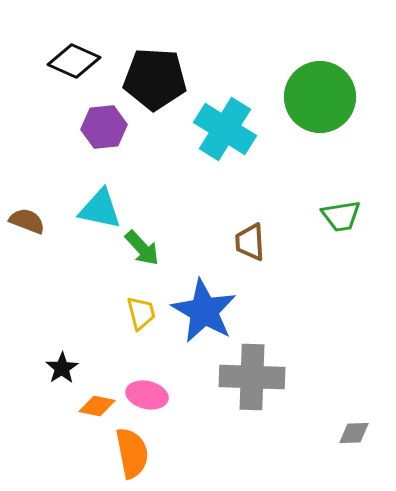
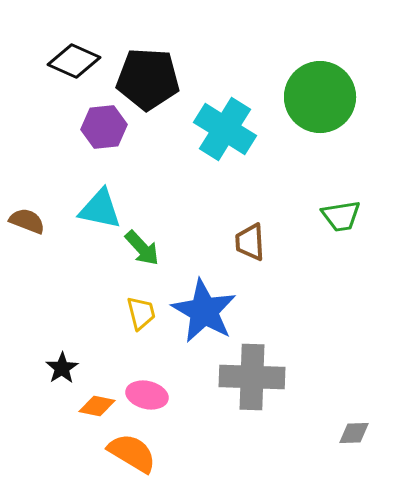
black pentagon: moved 7 px left
orange semicircle: rotated 48 degrees counterclockwise
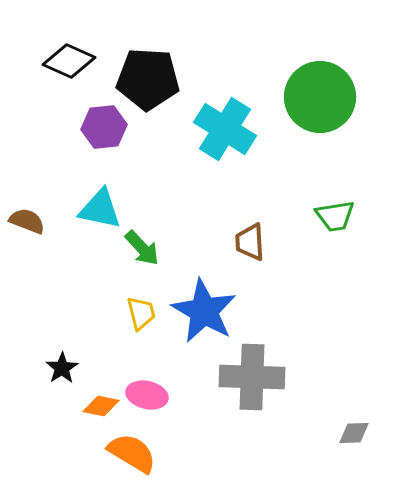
black diamond: moved 5 px left
green trapezoid: moved 6 px left
orange diamond: moved 4 px right
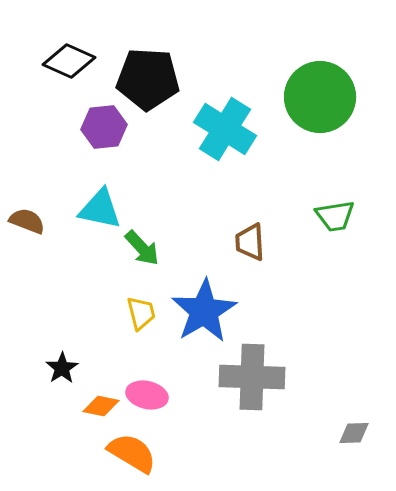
blue star: rotated 12 degrees clockwise
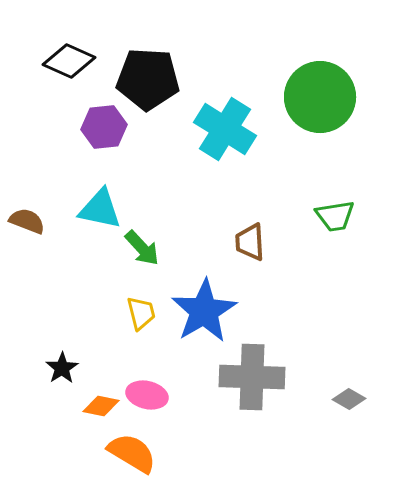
gray diamond: moved 5 px left, 34 px up; rotated 32 degrees clockwise
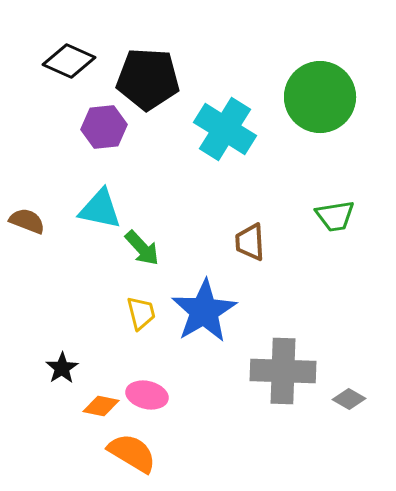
gray cross: moved 31 px right, 6 px up
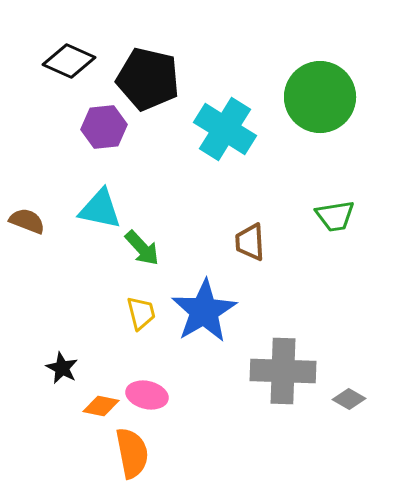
black pentagon: rotated 10 degrees clockwise
black star: rotated 12 degrees counterclockwise
orange semicircle: rotated 48 degrees clockwise
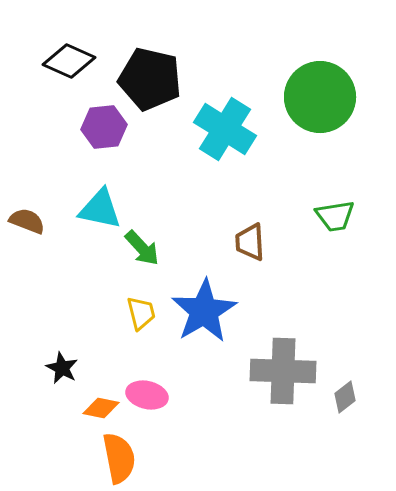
black pentagon: moved 2 px right
gray diamond: moved 4 px left, 2 px up; rotated 68 degrees counterclockwise
orange diamond: moved 2 px down
orange semicircle: moved 13 px left, 5 px down
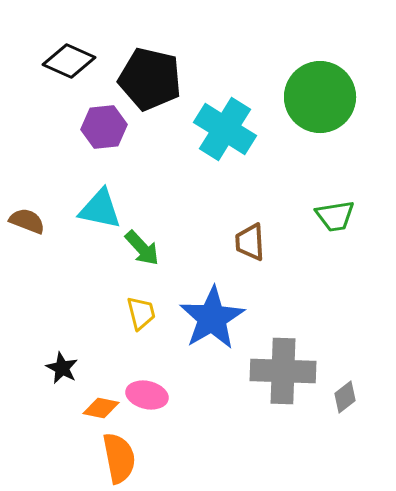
blue star: moved 8 px right, 7 px down
